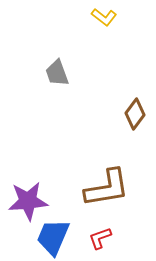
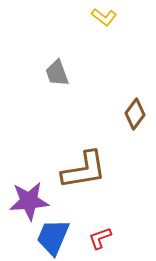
brown L-shape: moved 23 px left, 18 px up
purple star: moved 1 px right
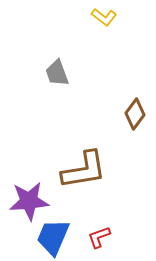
red L-shape: moved 1 px left, 1 px up
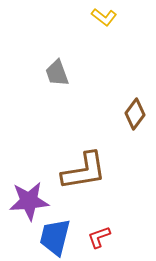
brown L-shape: moved 1 px down
blue trapezoid: moved 2 px right; rotated 9 degrees counterclockwise
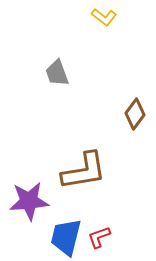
blue trapezoid: moved 11 px right
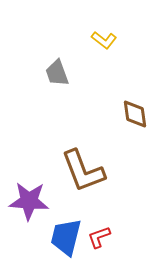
yellow L-shape: moved 23 px down
brown diamond: rotated 44 degrees counterclockwise
brown L-shape: moved 1 px left; rotated 78 degrees clockwise
purple star: rotated 9 degrees clockwise
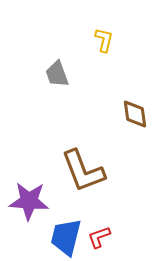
yellow L-shape: rotated 115 degrees counterclockwise
gray trapezoid: moved 1 px down
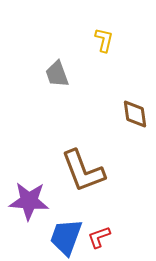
blue trapezoid: rotated 6 degrees clockwise
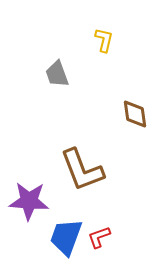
brown L-shape: moved 1 px left, 1 px up
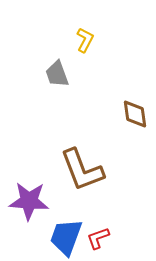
yellow L-shape: moved 19 px left; rotated 15 degrees clockwise
red L-shape: moved 1 px left, 1 px down
